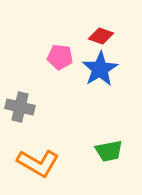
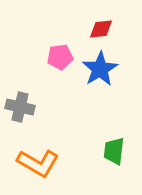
red diamond: moved 7 px up; rotated 25 degrees counterclockwise
pink pentagon: rotated 15 degrees counterclockwise
green trapezoid: moved 5 px right; rotated 108 degrees clockwise
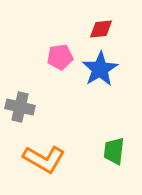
orange L-shape: moved 6 px right, 4 px up
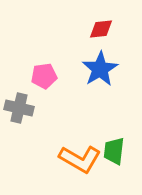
pink pentagon: moved 16 px left, 19 px down
gray cross: moved 1 px left, 1 px down
orange L-shape: moved 36 px right
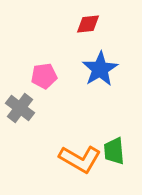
red diamond: moved 13 px left, 5 px up
gray cross: moved 1 px right; rotated 24 degrees clockwise
green trapezoid: rotated 12 degrees counterclockwise
